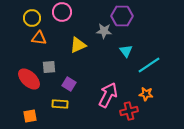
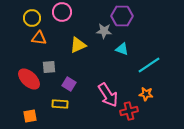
cyan triangle: moved 4 px left, 2 px up; rotated 32 degrees counterclockwise
pink arrow: rotated 120 degrees clockwise
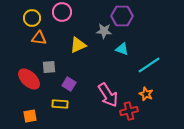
orange star: rotated 16 degrees clockwise
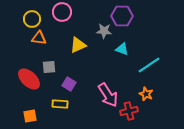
yellow circle: moved 1 px down
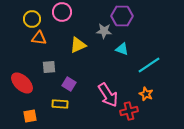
red ellipse: moved 7 px left, 4 px down
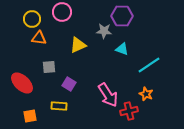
yellow rectangle: moved 1 px left, 2 px down
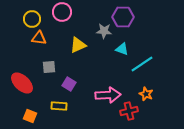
purple hexagon: moved 1 px right, 1 px down
cyan line: moved 7 px left, 1 px up
pink arrow: rotated 60 degrees counterclockwise
orange square: rotated 32 degrees clockwise
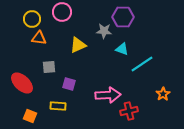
purple square: rotated 16 degrees counterclockwise
orange star: moved 17 px right; rotated 16 degrees clockwise
yellow rectangle: moved 1 px left
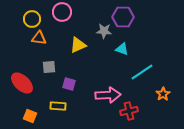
cyan line: moved 8 px down
